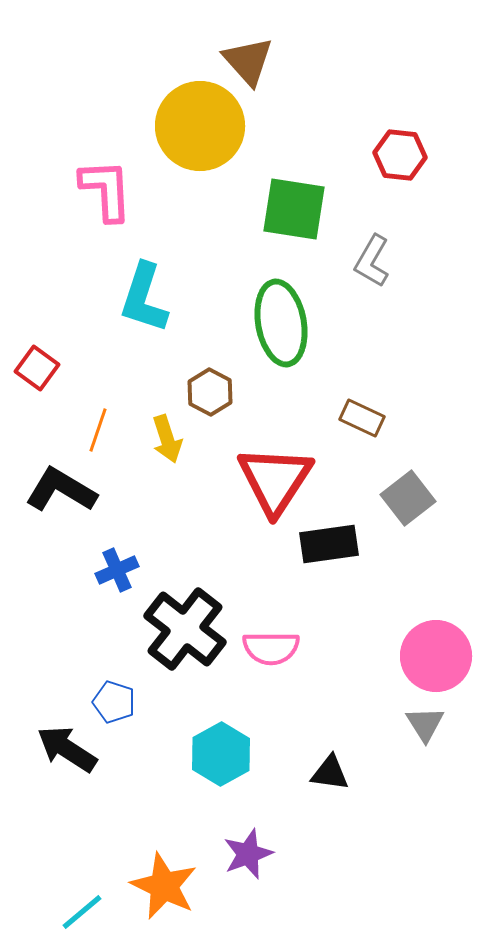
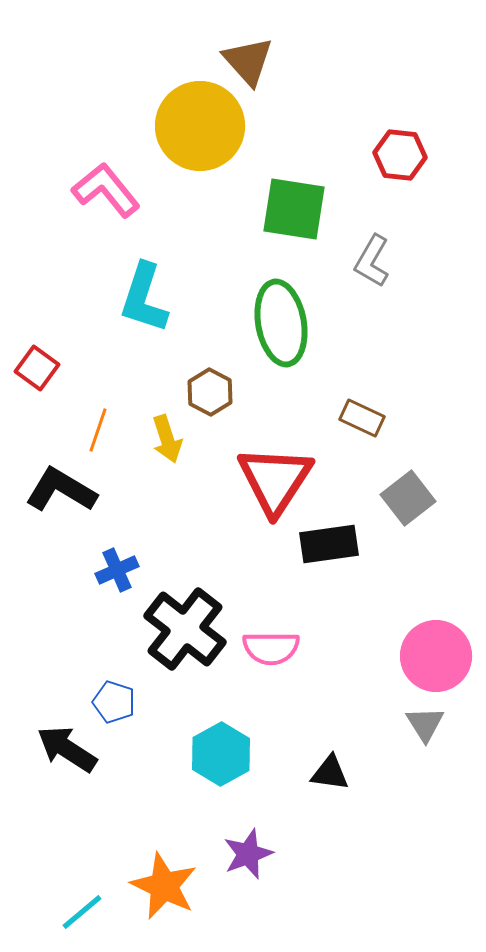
pink L-shape: rotated 36 degrees counterclockwise
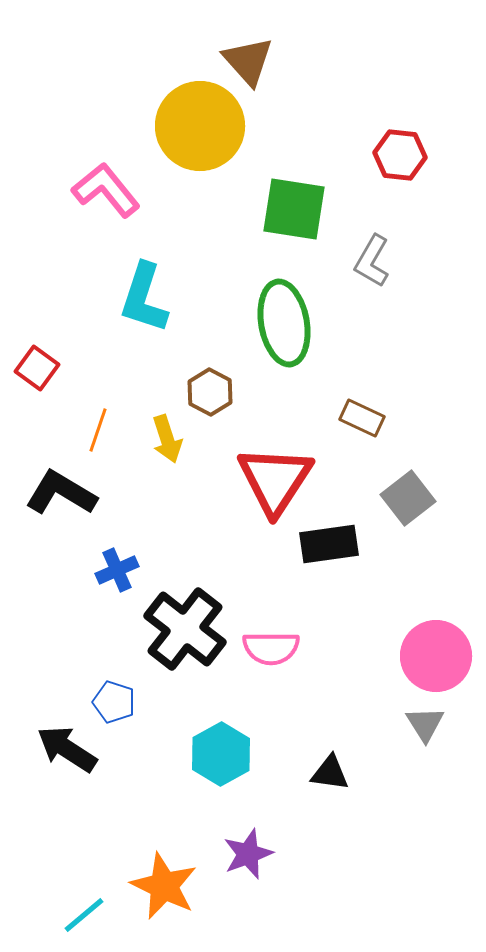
green ellipse: moved 3 px right
black L-shape: moved 3 px down
cyan line: moved 2 px right, 3 px down
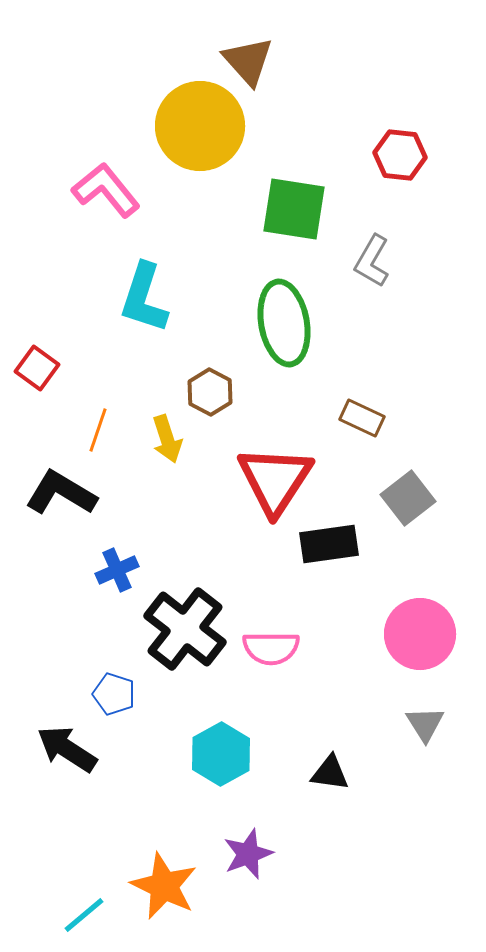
pink circle: moved 16 px left, 22 px up
blue pentagon: moved 8 px up
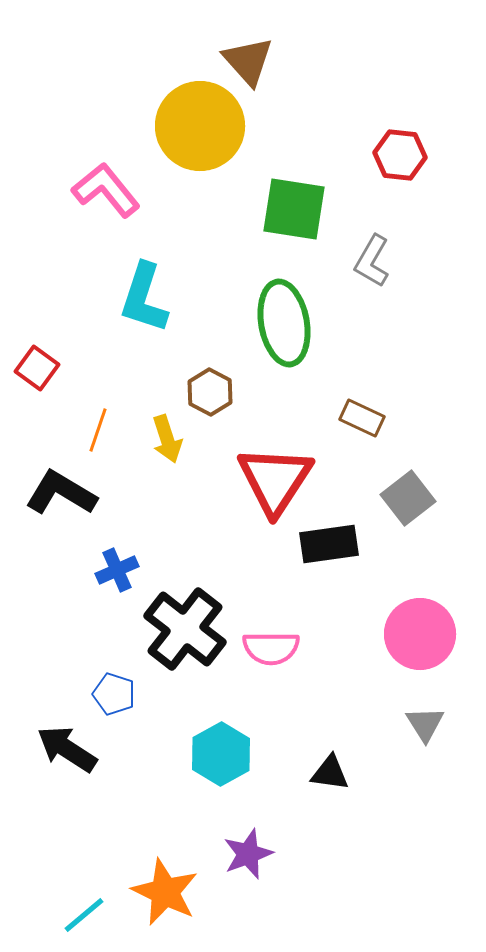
orange star: moved 1 px right, 6 px down
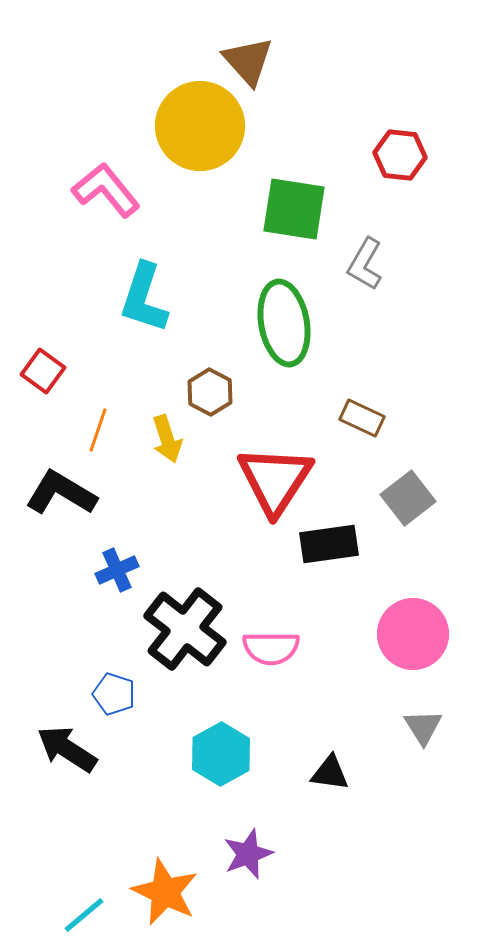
gray L-shape: moved 7 px left, 3 px down
red square: moved 6 px right, 3 px down
pink circle: moved 7 px left
gray triangle: moved 2 px left, 3 px down
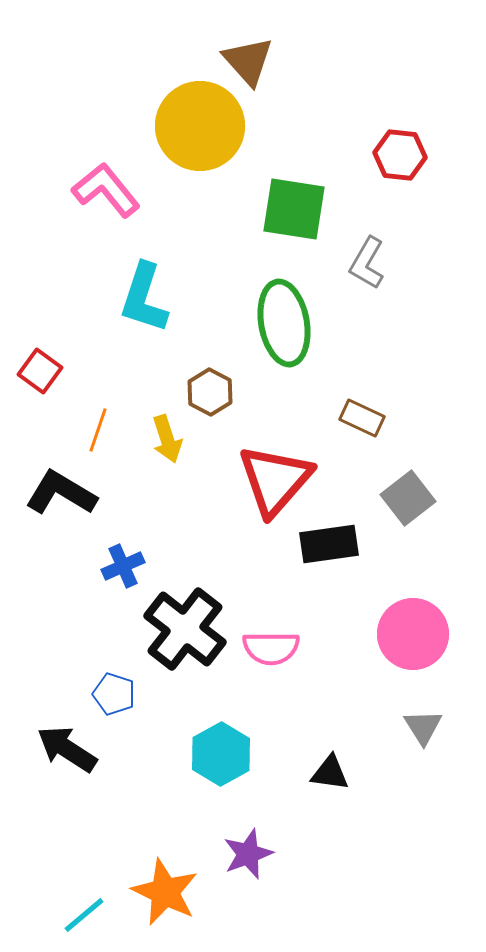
gray L-shape: moved 2 px right, 1 px up
red square: moved 3 px left
red triangle: rotated 8 degrees clockwise
blue cross: moved 6 px right, 4 px up
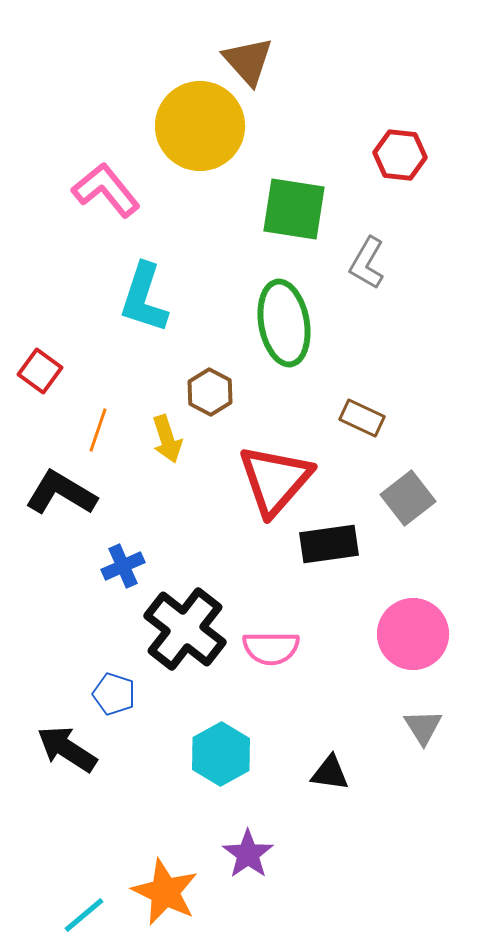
purple star: rotated 15 degrees counterclockwise
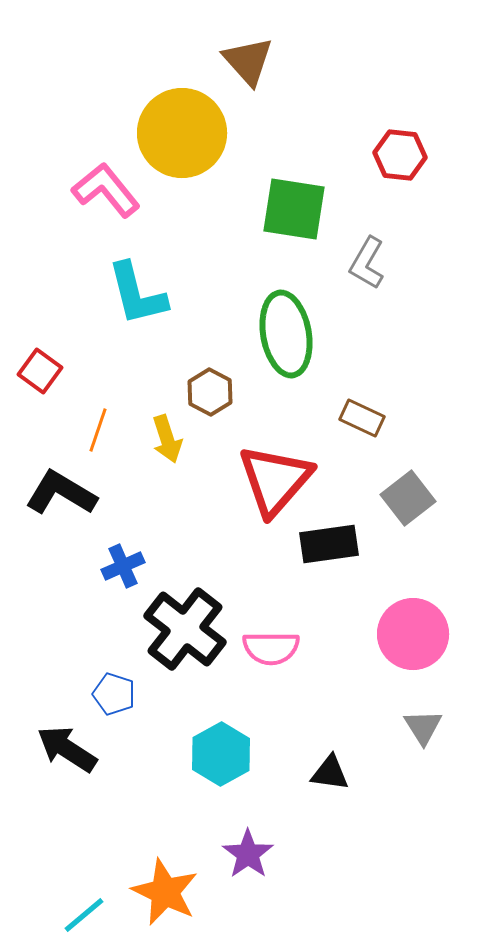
yellow circle: moved 18 px left, 7 px down
cyan L-shape: moved 7 px left, 4 px up; rotated 32 degrees counterclockwise
green ellipse: moved 2 px right, 11 px down
